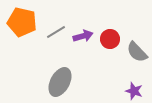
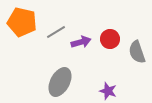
purple arrow: moved 2 px left, 6 px down
gray semicircle: rotated 25 degrees clockwise
purple star: moved 26 px left
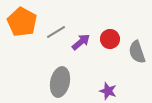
orange pentagon: rotated 16 degrees clockwise
purple arrow: rotated 24 degrees counterclockwise
gray ellipse: rotated 16 degrees counterclockwise
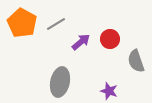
orange pentagon: moved 1 px down
gray line: moved 8 px up
gray semicircle: moved 1 px left, 9 px down
purple star: moved 1 px right
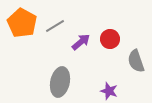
gray line: moved 1 px left, 2 px down
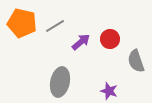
orange pentagon: rotated 16 degrees counterclockwise
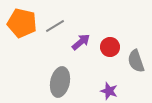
red circle: moved 8 px down
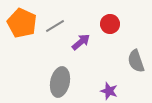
orange pentagon: rotated 12 degrees clockwise
red circle: moved 23 px up
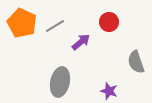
red circle: moved 1 px left, 2 px up
gray semicircle: moved 1 px down
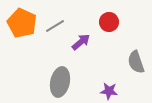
purple star: rotated 12 degrees counterclockwise
